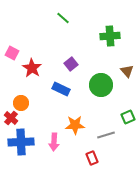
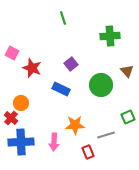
green line: rotated 32 degrees clockwise
red star: rotated 12 degrees counterclockwise
red rectangle: moved 4 px left, 6 px up
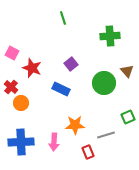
green circle: moved 3 px right, 2 px up
red cross: moved 31 px up
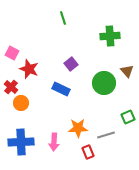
red star: moved 3 px left, 1 px down
orange star: moved 3 px right, 3 px down
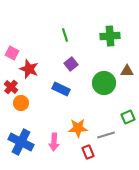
green line: moved 2 px right, 17 px down
brown triangle: rotated 48 degrees counterclockwise
blue cross: rotated 30 degrees clockwise
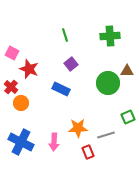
green circle: moved 4 px right
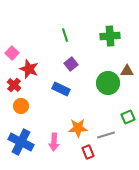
pink square: rotated 16 degrees clockwise
red cross: moved 3 px right, 2 px up
orange circle: moved 3 px down
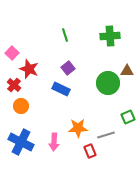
purple square: moved 3 px left, 4 px down
red rectangle: moved 2 px right, 1 px up
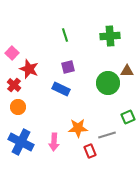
purple square: moved 1 px up; rotated 24 degrees clockwise
orange circle: moved 3 px left, 1 px down
gray line: moved 1 px right
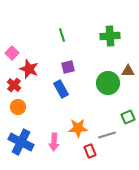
green line: moved 3 px left
brown triangle: moved 1 px right
blue rectangle: rotated 36 degrees clockwise
